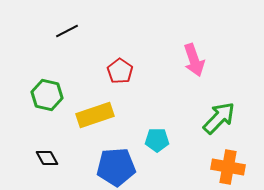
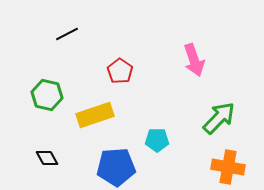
black line: moved 3 px down
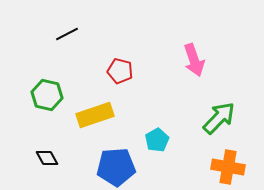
red pentagon: rotated 20 degrees counterclockwise
cyan pentagon: rotated 30 degrees counterclockwise
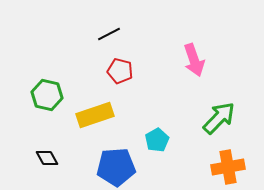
black line: moved 42 px right
orange cross: rotated 20 degrees counterclockwise
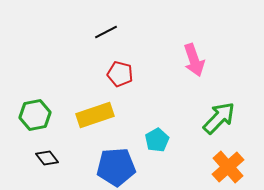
black line: moved 3 px left, 2 px up
red pentagon: moved 3 px down
green hexagon: moved 12 px left, 20 px down; rotated 24 degrees counterclockwise
black diamond: rotated 10 degrees counterclockwise
orange cross: rotated 32 degrees counterclockwise
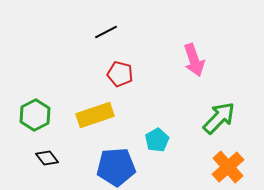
green hexagon: rotated 16 degrees counterclockwise
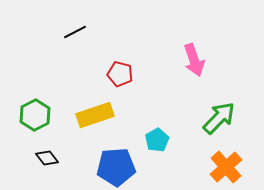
black line: moved 31 px left
orange cross: moved 2 px left
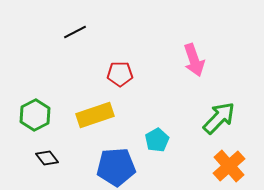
red pentagon: rotated 15 degrees counterclockwise
orange cross: moved 3 px right, 1 px up
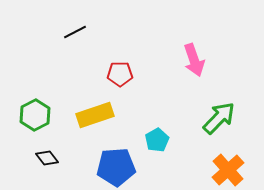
orange cross: moved 1 px left, 4 px down
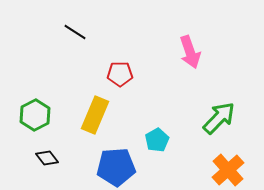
black line: rotated 60 degrees clockwise
pink arrow: moved 4 px left, 8 px up
yellow rectangle: rotated 48 degrees counterclockwise
